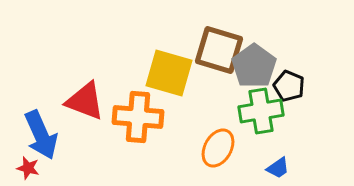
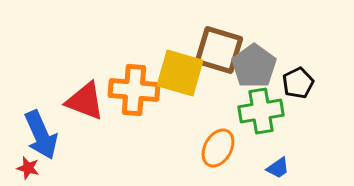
yellow square: moved 11 px right
black pentagon: moved 9 px right, 3 px up; rotated 24 degrees clockwise
orange cross: moved 4 px left, 27 px up
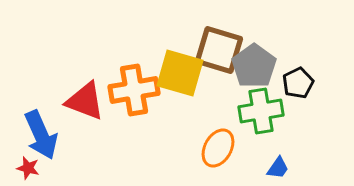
orange cross: rotated 15 degrees counterclockwise
blue trapezoid: rotated 20 degrees counterclockwise
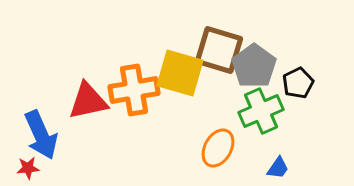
red triangle: moved 3 px right; rotated 33 degrees counterclockwise
green cross: rotated 15 degrees counterclockwise
red star: rotated 20 degrees counterclockwise
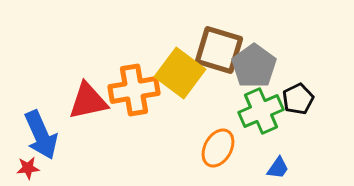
yellow square: rotated 21 degrees clockwise
black pentagon: moved 16 px down
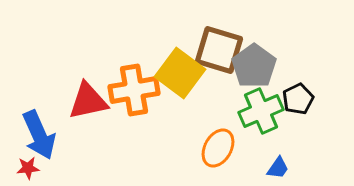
blue arrow: moved 2 px left
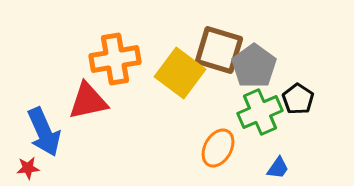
orange cross: moved 19 px left, 31 px up
black pentagon: rotated 12 degrees counterclockwise
green cross: moved 1 px left, 1 px down
blue arrow: moved 5 px right, 3 px up
